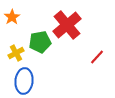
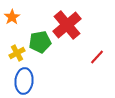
yellow cross: moved 1 px right
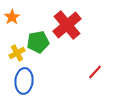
green pentagon: moved 2 px left
red line: moved 2 px left, 15 px down
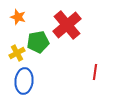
orange star: moved 6 px right; rotated 21 degrees counterclockwise
red line: rotated 35 degrees counterclockwise
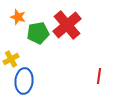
green pentagon: moved 9 px up
yellow cross: moved 6 px left, 6 px down
red line: moved 4 px right, 4 px down
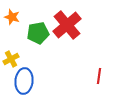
orange star: moved 6 px left
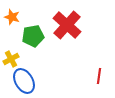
red cross: rotated 8 degrees counterclockwise
green pentagon: moved 5 px left, 3 px down
blue ellipse: rotated 35 degrees counterclockwise
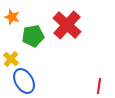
yellow cross: rotated 21 degrees counterclockwise
red line: moved 10 px down
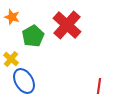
green pentagon: rotated 20 degrees counterclockwise
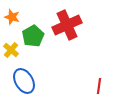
red cross: rotated 24 degrees clockwise
yellow cross: moved 9 px up
